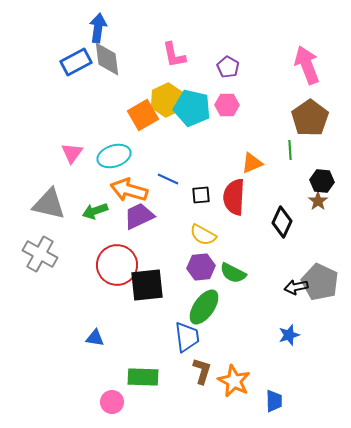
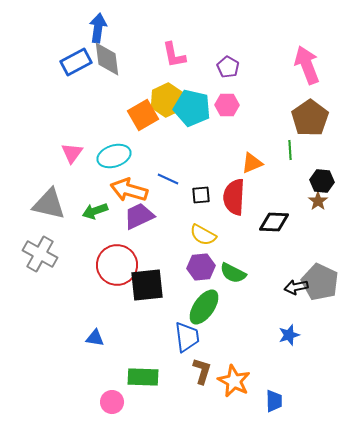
black diamond at (282, 222): moved 8 px left; rotated 68 degrees clockwise
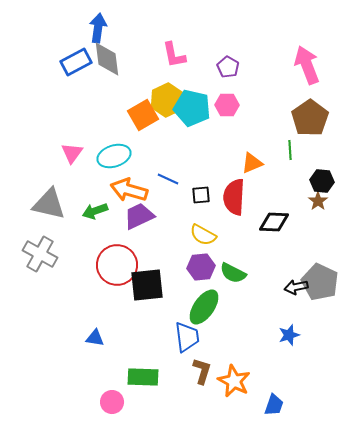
blue trapezoid at (274, 401): moved 4 px down; rotated 20 degrees clockwise
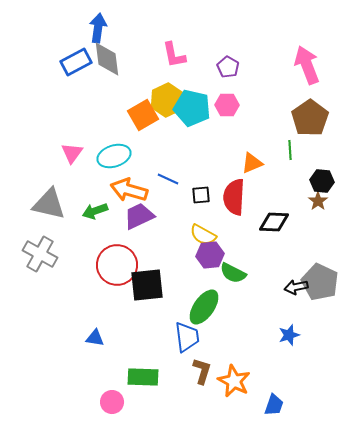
purple hexagon at (201, 267): moved 9 px right, 12 px up
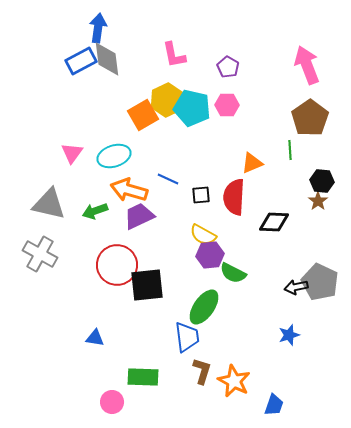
blue rectangle at (76, 62): moved 5 px right, 1 px up
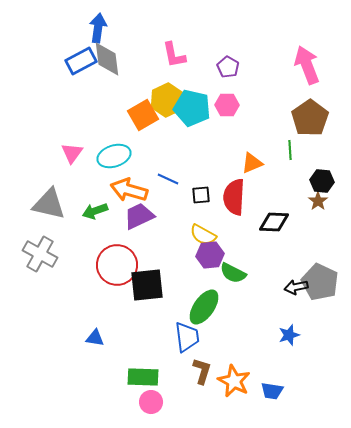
pink circle at (112, 402): moved 39 px right
blue trapezoid at (274, 405): moved 2 px left, 14 px up; rotated 80 degrees clockwise
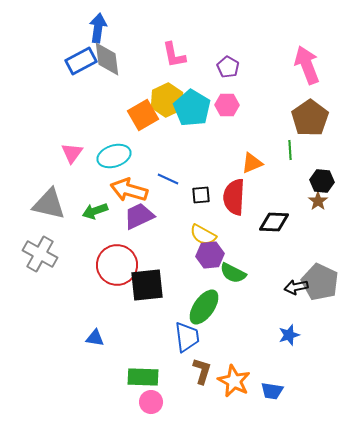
cyan pentagon at (192, 108): rotated 18 degrees clockwise
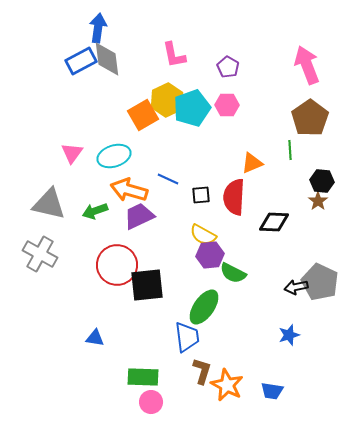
cyan pentagon at (192, 108): rotated 21 degrees clockwise
orange star at (234, 381): moved 7 px left, 4 px down
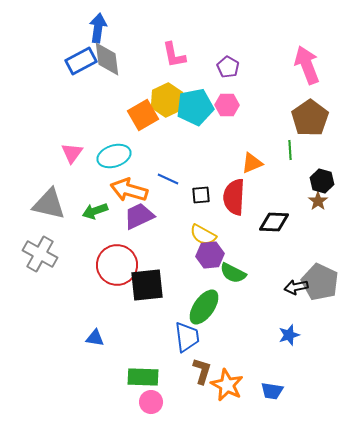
cyan pentagon at (192, 108): moved 3 px right, 1 px up; rotated 9 degrees clockwise
black hexagon at (322, 181): rotated 10 degrees clockwise
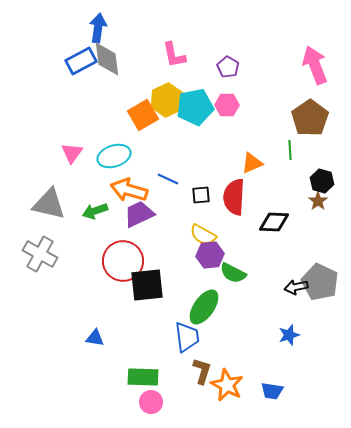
pink arrow at (307, 65): moved 8 px right
purple trapezoid at (139, 216): moved 2 px up
red circle at (117, 265): moved 6 px right, 4 px up
